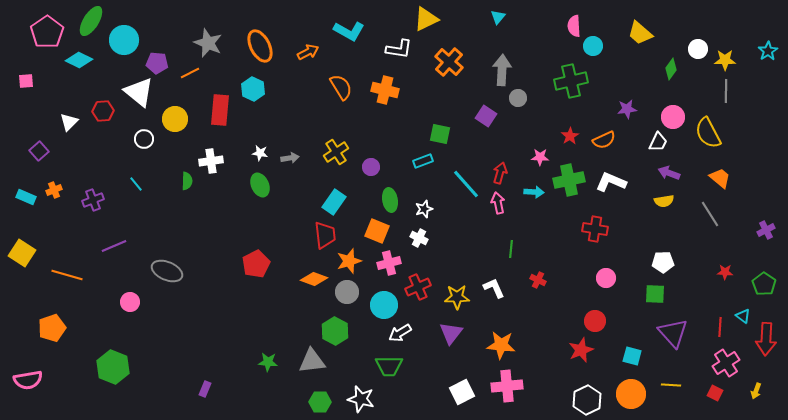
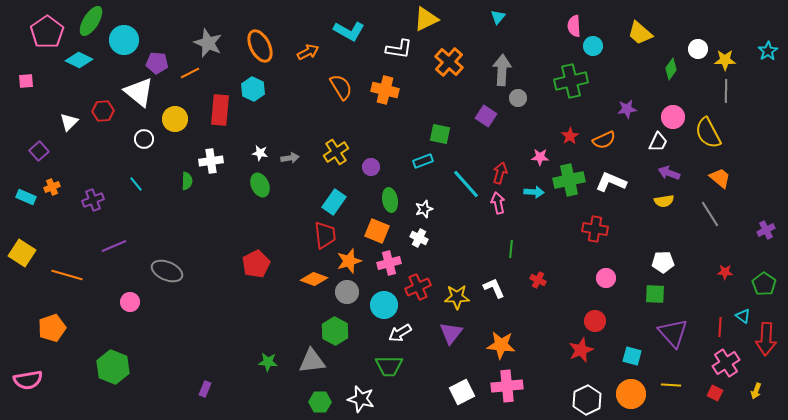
orange cross at (54, 190): moved 2 px left, 3 px up
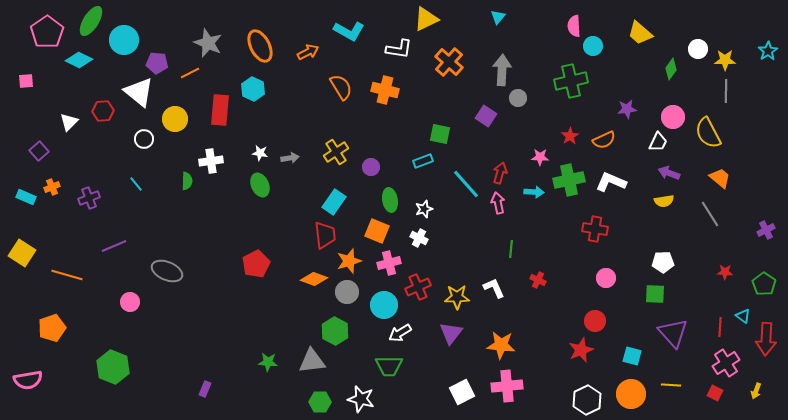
purple cross at (93, 200): moved 4 px left, 2 px up
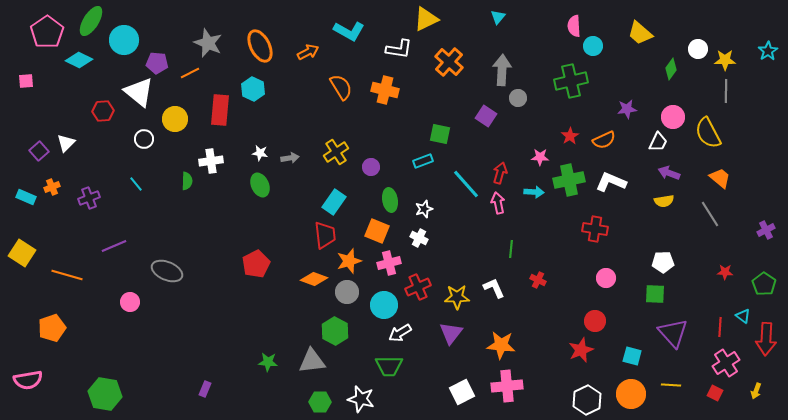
white triangle at (69, 122): moved 3 px left, 21 px down
green hexagon at (113, 367): moved 8 px left, 27 px down; rotated 12 degrees counterclockwise
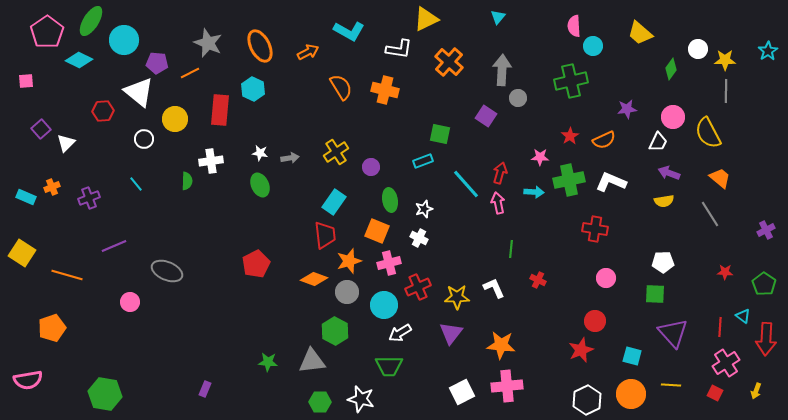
purple square at (39, 151): moved 2 px right, 22 px up
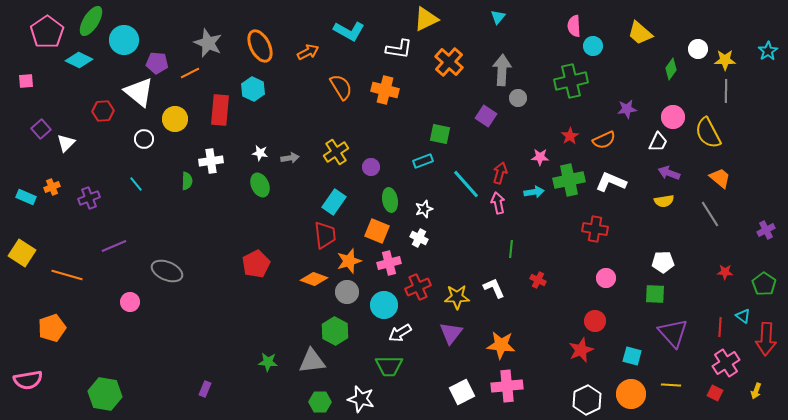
cyan arrow at (534, 192): rotated 12 degrees counterclockwise
